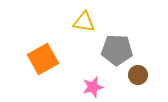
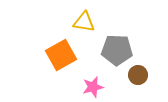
orange square: moved 18 px right, 4 px up
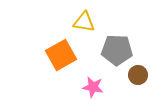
pink star: rotated 25 degrees clockwise
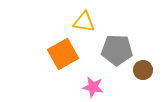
orange square: moved 2 px right, 1 px up
brown circle: moved 5 px right, 5 px up
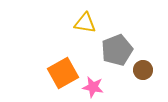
yellow triangle: moved 1 px right, 1 px down
gray pentagon: rotated 24 degrees counterclockwise
orange square: moved 19 px down
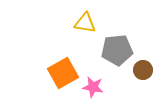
gray pentagon: rotated 16 degrees clockwise
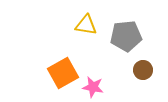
yellow triangle: moved 1 px right, 2 px down
gray pentagon: moved 9 px right, 14 px up
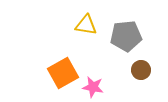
brown circle: moved 2 px left
